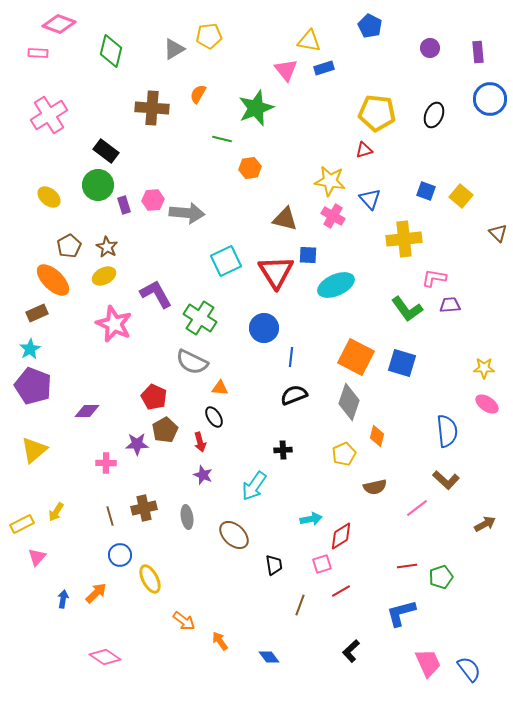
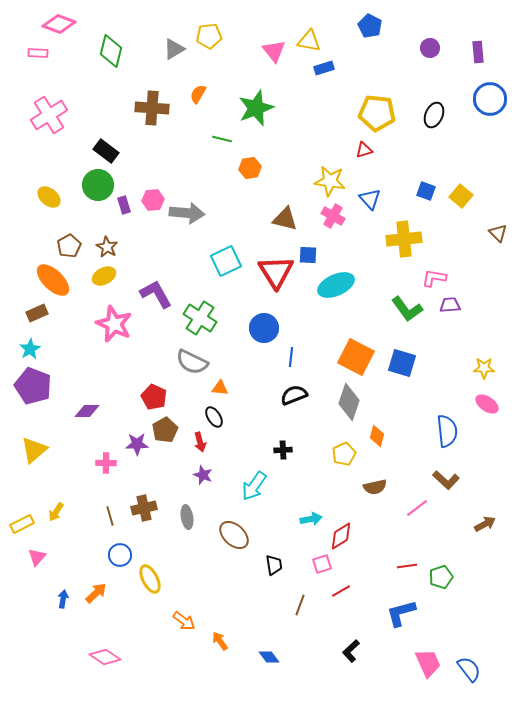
pink triangle at (286, 70): moved 12 px left, 19 px up
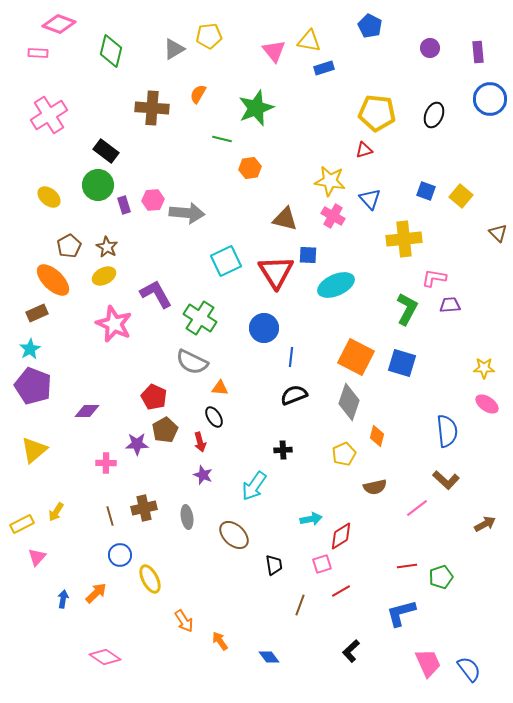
green L-shape at (407, 309): rotated 116 degrees counterclockwise
orange arrow at (184, 621): rotated 20 degrees clockwise
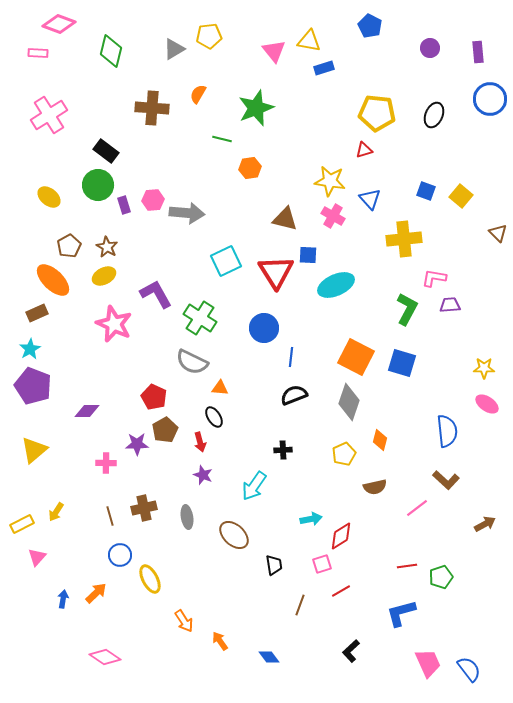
orange diamond at (377, 436): moved 3 px right, 4 px down
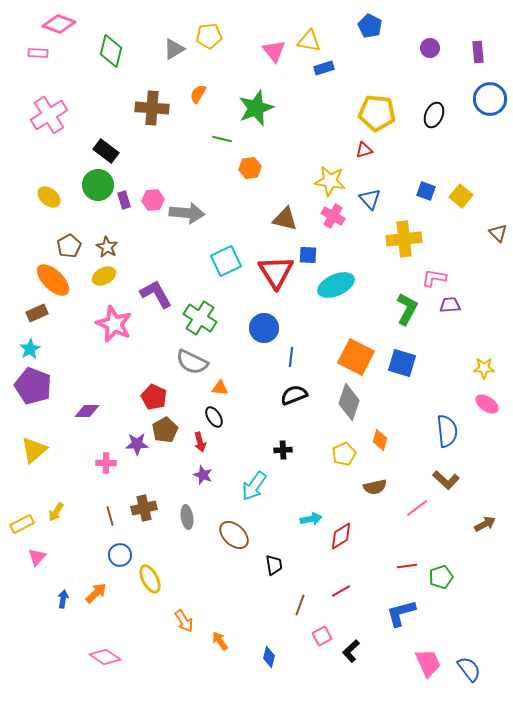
purple rectangle at (124, 205): moved 5 px up
pink square at (322, 564): moved 72 px down; rotated 12 degrees counterclockwise
blue diamond at (269, 657): rotated 50 degrees clockwise
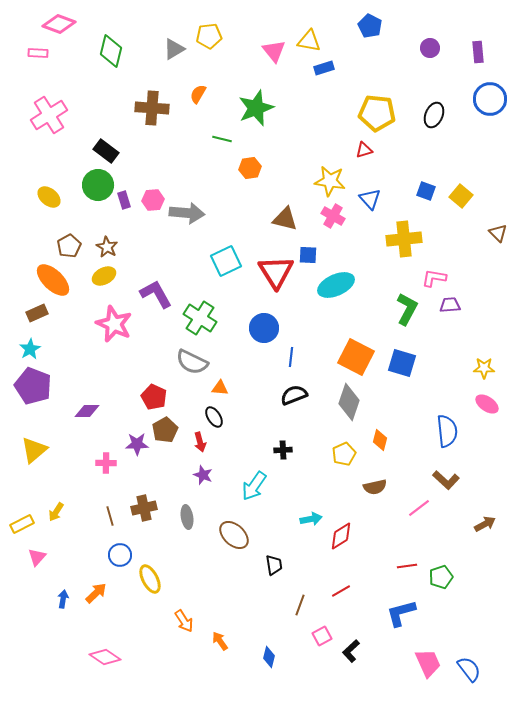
pink line at (417, 508): moved 2 px right
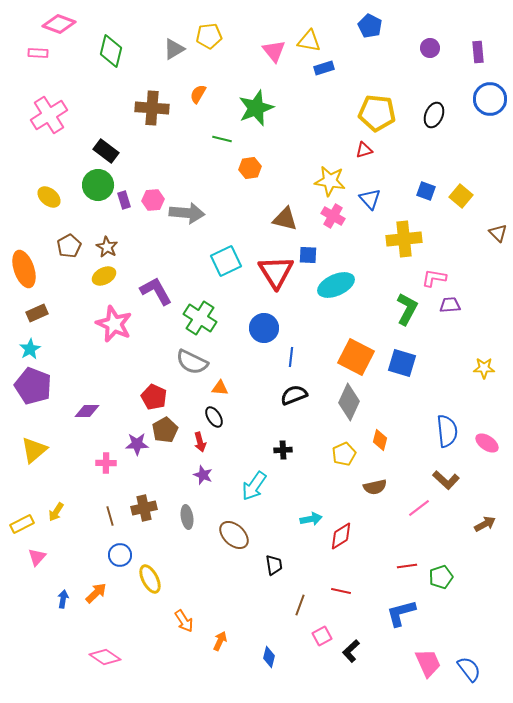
orange ellipse at (53, 280): moved 29 px left, 11 px up; rotated 27 degrees clockwise
purple L-shape at (156, 294): moved 3 px up
gray diamond at (349, 402): rotated 6 degrees clockwise
pink ellipse at (487, 404): moved 39 px down
red line at (341, 591): rotated 42 degrees clockwise
orange arrow at (220, 641): rotated 60 degrees clockwise
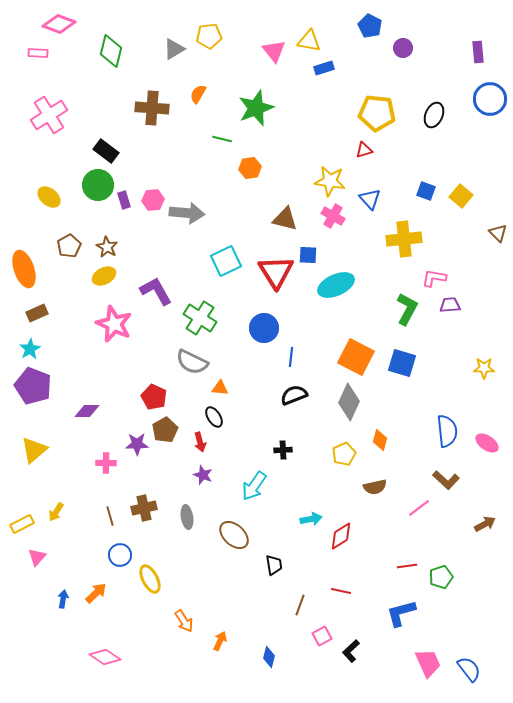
purple circle at (430, 48): moved 27 px left
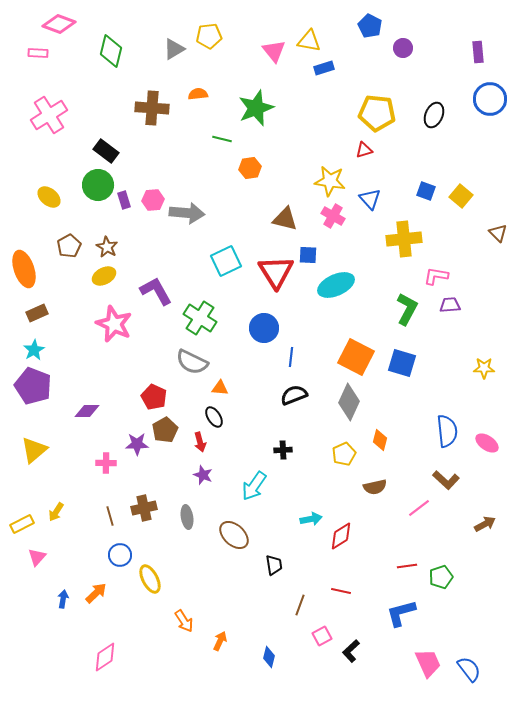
orange semicircle at (198, 94): rotated 54 degrees clockwise
pink L-shape at (434, 278): moved 2 px right, 2 px up
cyan star at (30, 349): moved 4 px right, 1 px down
pink diamond at (105, 657): rotated 68 degrees counterclockwise
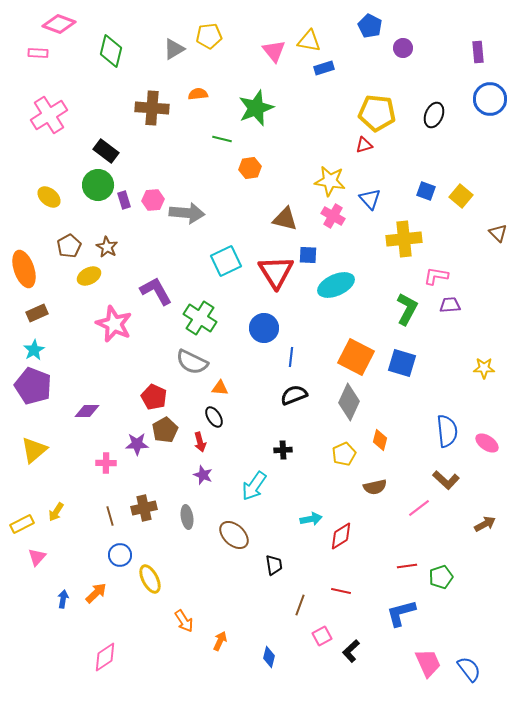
red triangle at (364, 150): moved 5 px up
yellow ellipse at (104, 276): moved 15 px left
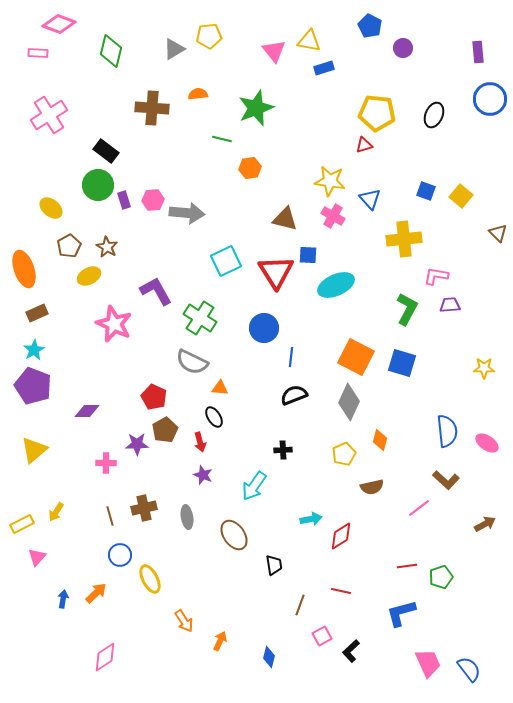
yellow ellipse at (49, 197): moved 2 px right, 11 px down
brown semicircle at (375, 487): moved 3 px left
brown ellipse at (234, 535): rotated 12 degrees clockwise
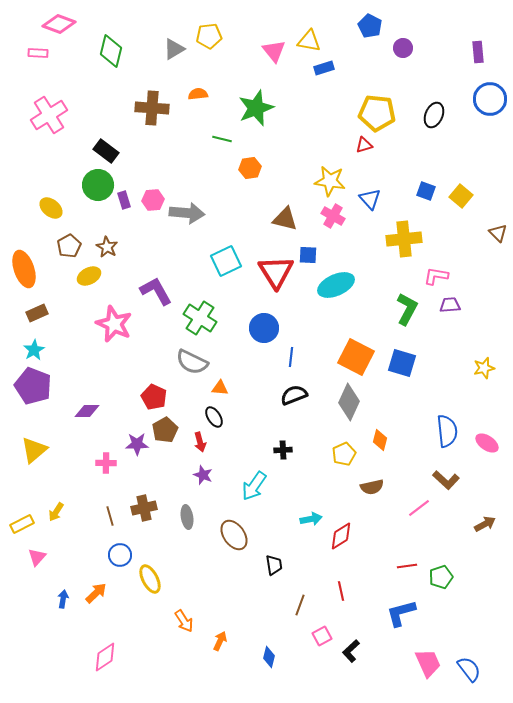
yellow star at (484, 368): rotated 15 degrees counterclockwise
red line at (341, 591): rotated 66 degrees clockwise
